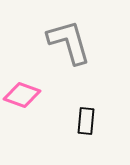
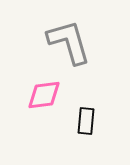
pink diamond: moved 22 px right; rotated 27 degrees counterclockwise
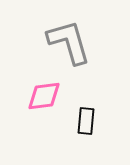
pink diamond: moved 1 px down
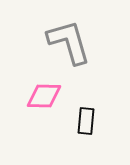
pink diamond: rotated 9 degrees clockwise
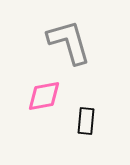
pink diamond: rotated 12 degrees counterclockwise
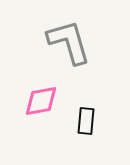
pink diamond: moved 3 px left, 5 px down
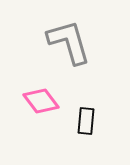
pink diamond: rotated 63 degrees clockwise
